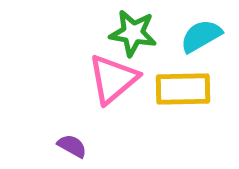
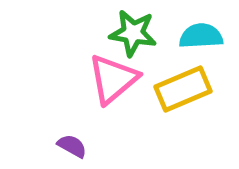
cyan semicircle: rotated 27 degrees clockwise
yellow rectangle: rotated 22 degrees counterclockwise
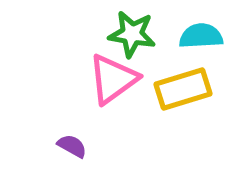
green star: moved 1 px left, 1 px down
pink triangle: rotated 4 degrees clockwise
yellow rectangle: rotated 6 degrees clockwise
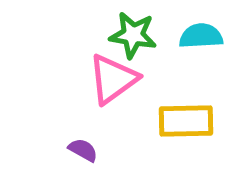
green star: moved 1 px right, 1 px down
yellow rectangle: moved 3 px right, 32 px down; rotated 16 degrees clockwise
purple semicircle: moved 11 px right, 4 px down
